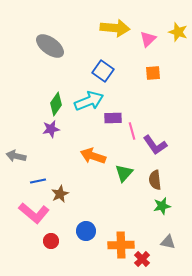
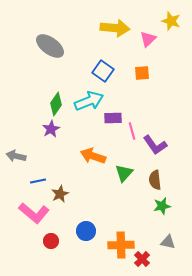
yellow star: moved 7 px left, 11 px up
orange square: moved 11 px left
purple star: rotated 18 degrees counterclockwise
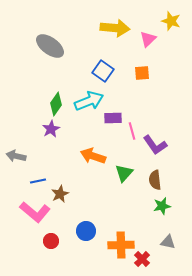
pink L-shape: moved 1 px right, 1 px up
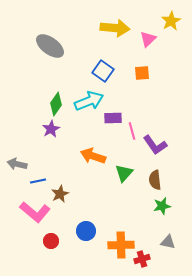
yellow star: rotated 24 degrees clockwise
gray arrow: moved 1 px right, 8 px down
red cross: rotated 28 degrees clockwise
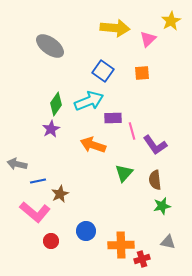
orange arrow: moved 11 px up
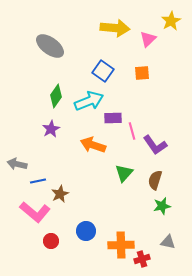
green diamond: moved 8 px up
brown semicircle: rotated 24 degrees clockwise
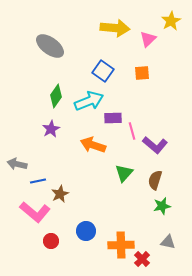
purple L-shape: rotated 15 degrees counterclockwise
red cross: rotated 28 degrees counterclockwise
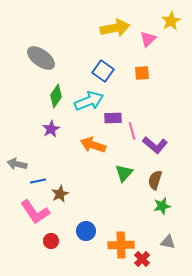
yellow arrow: rotated 16 degrees counterclockwise
gray ellipse: moved 9 px left, 12 px down
pink L-shape: rotated 16 degrees clockwise
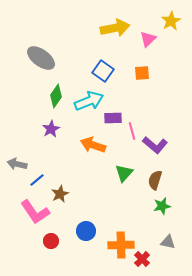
blue line: moved 1 px left, 1 px up; rotated 28 degrees counterclockwise
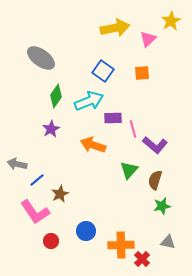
pink line: moved 1 px right, 2 px up
green triangle: moved 5 px right, 3 px up
